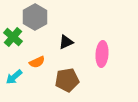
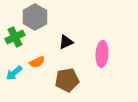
green cross: moved 2 px right; rotated 24 degrees clockwise
cyan arrow: moved 4 px up
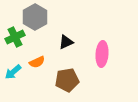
cyan arrow: moved 1 px left, 1 px up
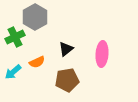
black triangle: moved 7 px down; rotated 14 degrees counterclockwise
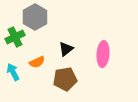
pink ellipse: moved 1 px right
cyan arrow: rotated 102 degrees clockwise
brown pentagon: moved 2 px left, 1 px up
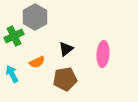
green cross: moved 1 px left, 1 px up
cyan arrow: moved 1 px left, 2 px down
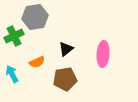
gray hexagon: rotated 20 degrees clockwise
